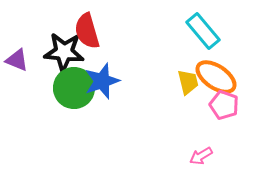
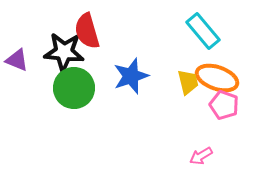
orange ellipse: moved 1 px right, 1 px down; rotated 15 degrees counterclockwise
blue star: moved 29 px right, 5 px up
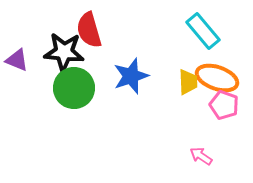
red semicircle: moved 2 px right, 1 px up
yellow trapezoid: rotated 12 degrees clockwise
pink arrow: rotated 65 degrees clockwise
